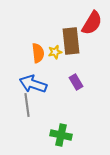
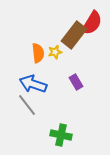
brown rectangle: moved 3 px right, 6 px up; rotated 44 degrees clockwise
gray line: rotated 30 degrees counterclockwise
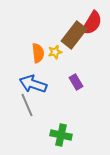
gray line: rotated 15 degrees clockwise
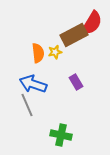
brown rectangle: rotated 24 degrees clockwise
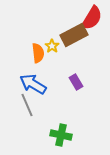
red semicircle: moved 5 px up
yellow star: moved 3 px left, 6 px up; rotated 24 degrees counterclockwise
blue arrow: rotated 12 degrees clockwise
